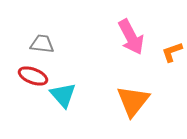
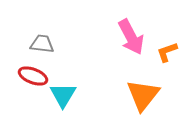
orange L-shape: moved 5 px left
cyan triangle: rotated 12 degrees clockwise
orange triangle: moved 10 px right, 6 px up
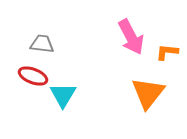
orange L-shape: rotated 25 degrees clockwise
orange triangle: moved 5 px right, 2 px up
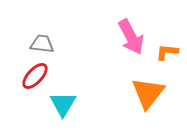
red ellipse: moved 2 px right; rotated 68 degrees counterclockwise
cyan triangle: moved 9 px down
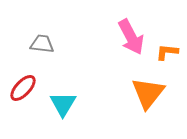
red ellipse: moved 12 px left, 12 px down
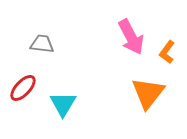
orange L-shape: rotated 60 degrees counterclockwise
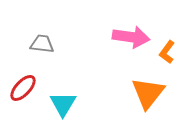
pink arrow: rotated 54 degrees counterclockwise
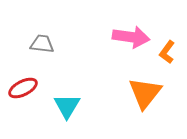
red ellipse: rotated 20 degrees clockwise
orange triangle: moved 3 px left
cyan triangle: moved 4 px right, 2 px down
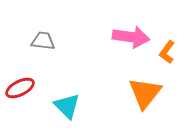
gray trapezoid: moved 1 px right, 3 px up
red ellipse: moved 3 px left
cyan triangle: rotated 16 degrees counterclockwise
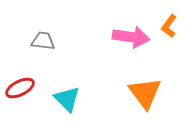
orange L-shape: moved 2 px right, 26 px up
orange triangle: rotated 15 degrees counterclockwise
cyan triangle: moved 7 px up
